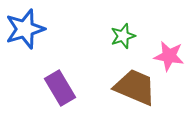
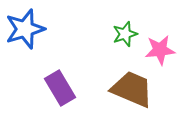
green star: moved 2 px right, 2 px up
pink star: moved 9 px left, 6 px up; rotated 16 degrees counterclockwise
brown trapezoid: moved 3 px left, 2 px down
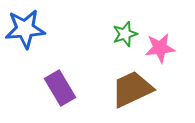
blue star: rotated 12 degrees clockwise
pink star: moved 2 px up
brown trapezoid: rotated 48 degrees counterclockwise
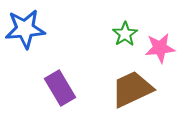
green star: rotated 15 degrees counterclockwise
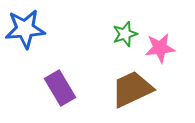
green star: rotated 15 degrees clockwise
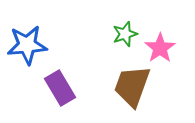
blue star: moved 2 px right, 16 px down
pink star: rotated 28 degrees counterclockwise
brown trapezoid: moved 3 px up; rotated 45 degrees counterclockwise
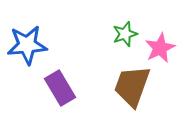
pink star: rotated 8 degrees clockwise
